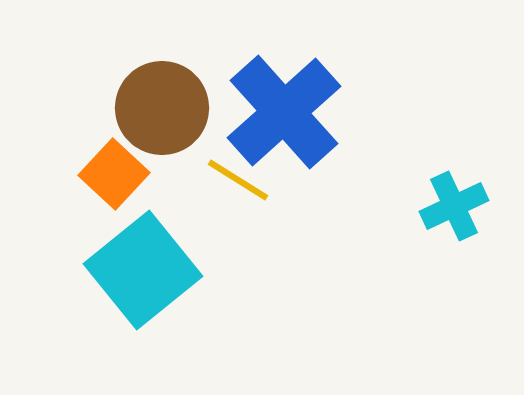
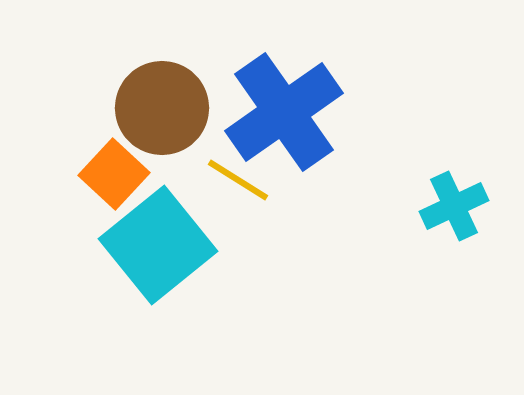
blue cross: rotated 7 degrees clockwise
cyan square: moved 15 px right, 25 px up
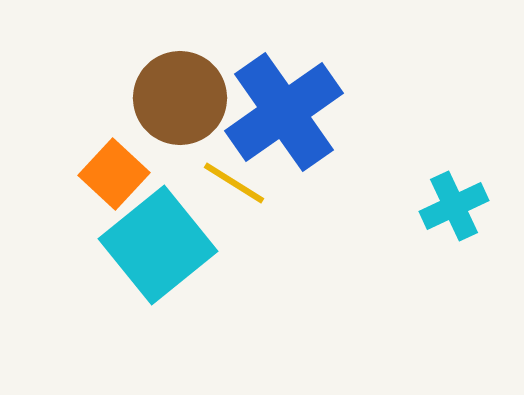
brown circle: moved 18 px right, 10 px up
yellow line: moved 4 px left, 3 px down
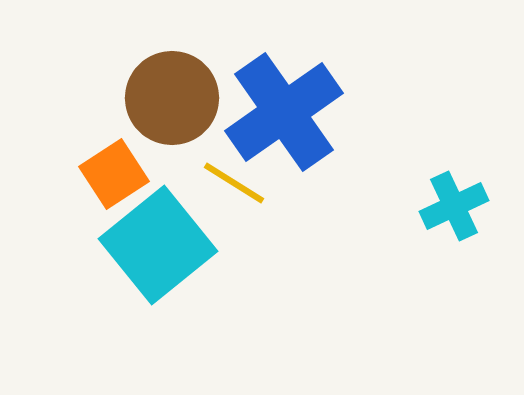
brown circle: moved 8 px left
orange square: rotated 14 degrees clockwise
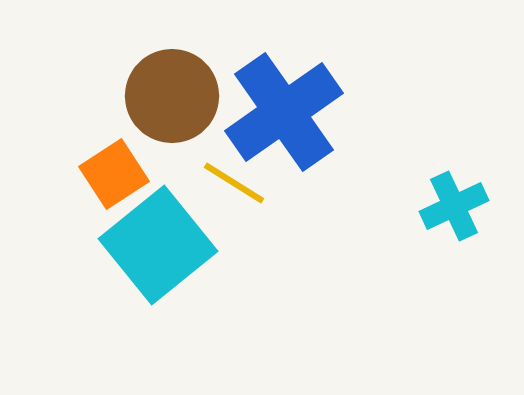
brown circle: moved 2 px up
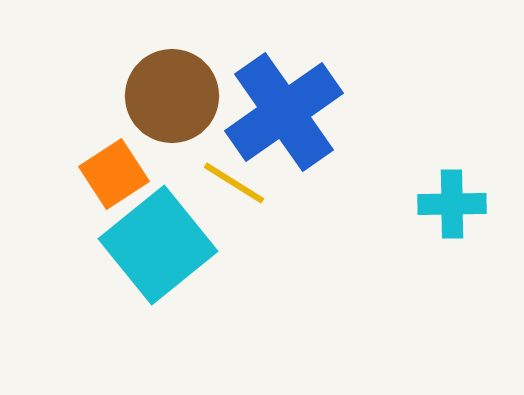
cyan cross: moved 2 px left, 2 px up; rotated 24 degrees clockwise
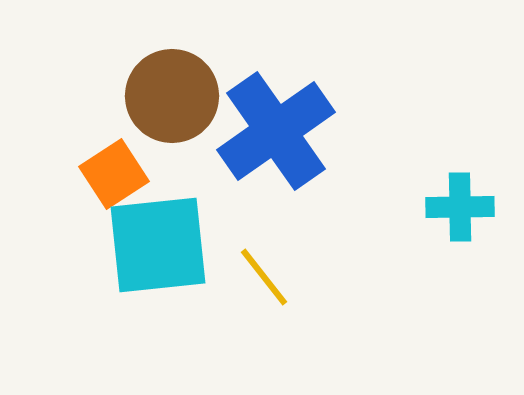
blue cross: moved 8 px left, 19 px down
yellow line: moved 30 px right, 94 px down; rotated 20 degrees clockwise
cyan cross: moved 8 px right, 3 px down
cyan square: rotated 33 degrees clockwise
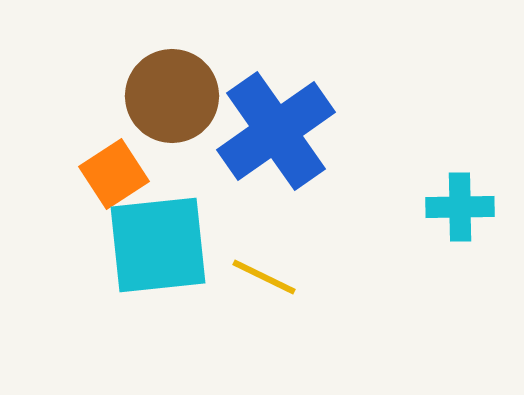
yellow line: rotated 26 degrees counterclockwise
